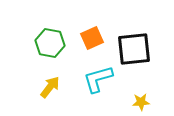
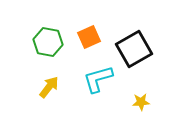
orange square: moved 3 px left, 1 px up
green hexagon: moved 2 px left, 1 px up
black square: rotated 24 degrees counterclockwise
yellow arrow: moved 1 px left
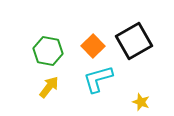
orange square: moved 4 px right, 9 px down; rotated 20 degrees counterclockwise
green hexagon: moved 9 px down
black square: moved 8 px up
yellow star: rotated 24 degrees clockwise
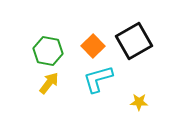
yellow arrow: moved 4 px up
yellow star: moved 2 px left; rotated 18 degrees counterclockwise
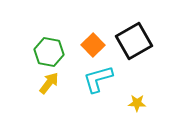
orange square: moved 1 px up
green hexagon: moved 1 px right, 1 px down
yellow star: moved 2 px left, 1 px down
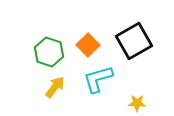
orange square: moved 5 px left
green hexagon: rotated 8 degrees clockwise
yellow arrow: moved 6 px right, 4 px down
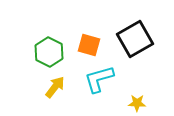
black square: moved 1 px right, 2 px up
orange square: moved 1 px right; rotated 30 degrees counterclockwise
green hexagon: rotated 8 degrees clockwise
cyan L-shape: moved 1 px right
